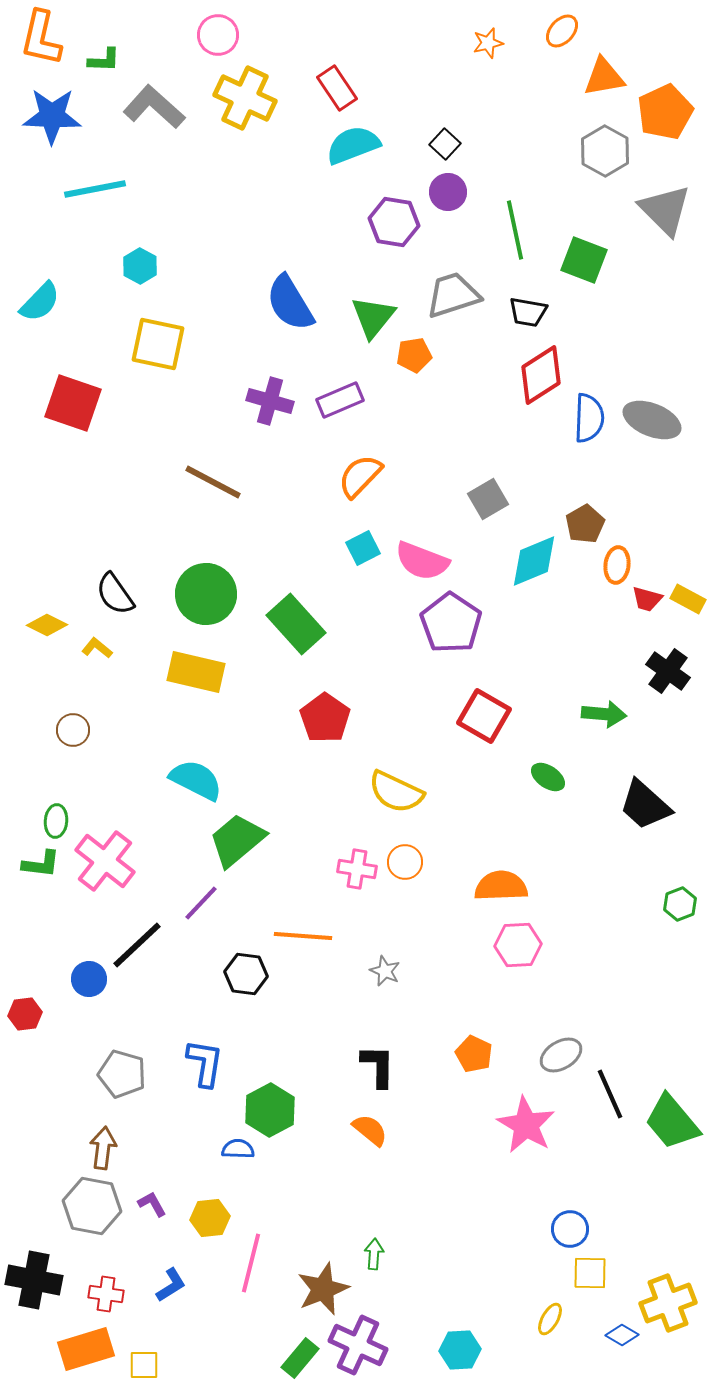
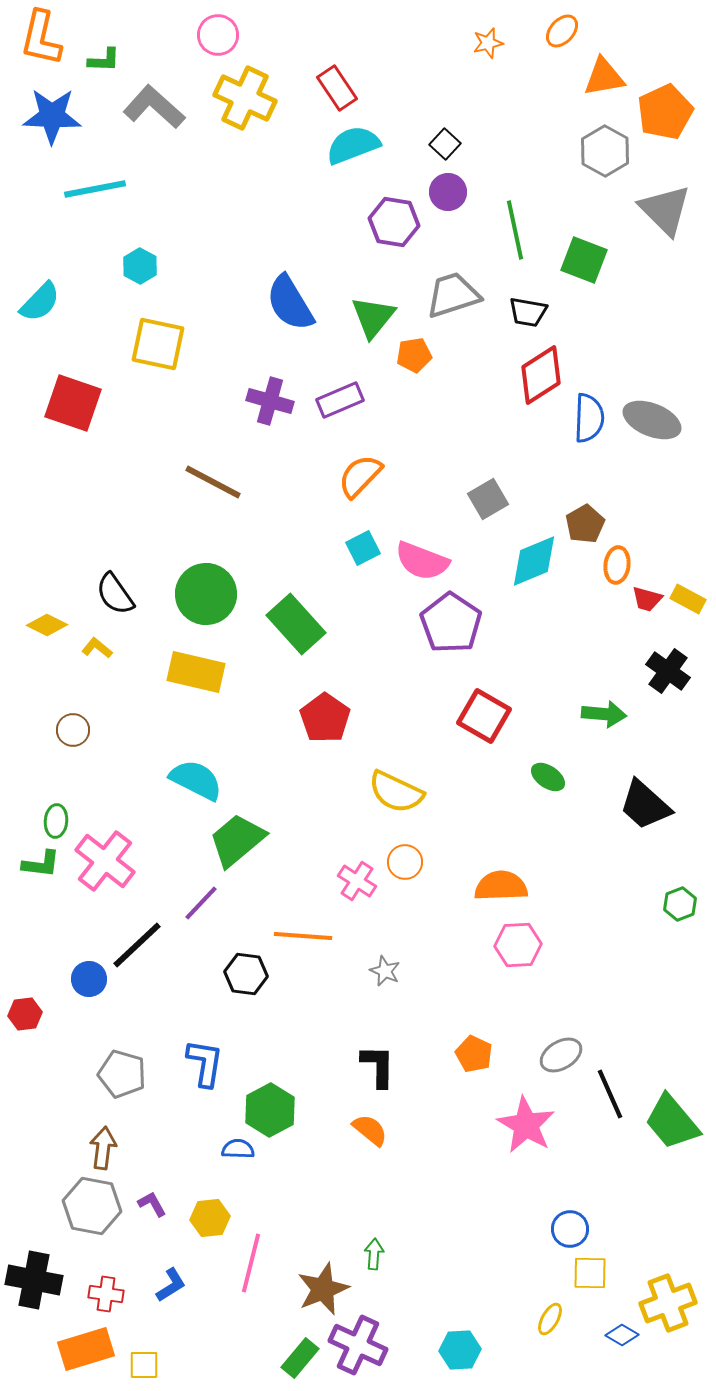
pink cross at (357, 869): moved 12 px down; rotated 24 degrees clockwise
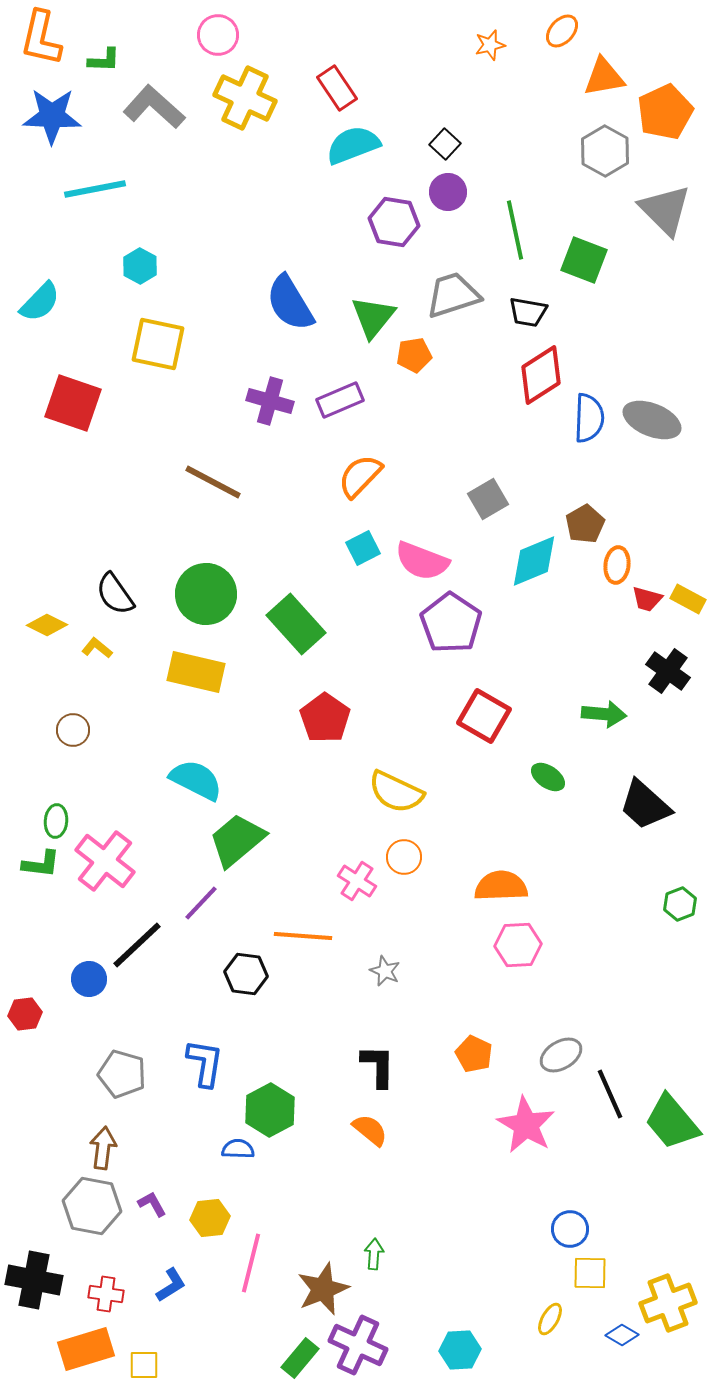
orange star at (488, 43): moved 2 px right, 2 px down
orange circle at (405, 862): moved 1 px left, 5 px up
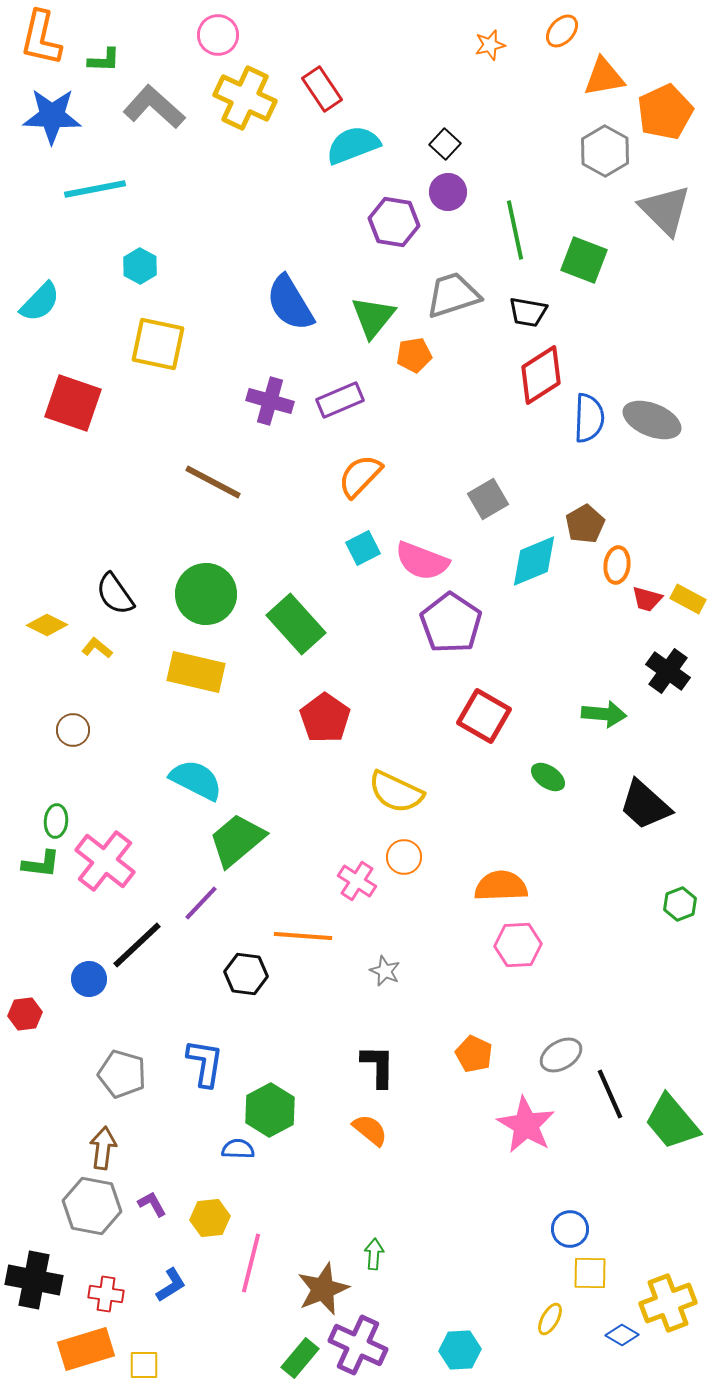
red rectangle at (337, 88): moved 15 px left, 1 px down
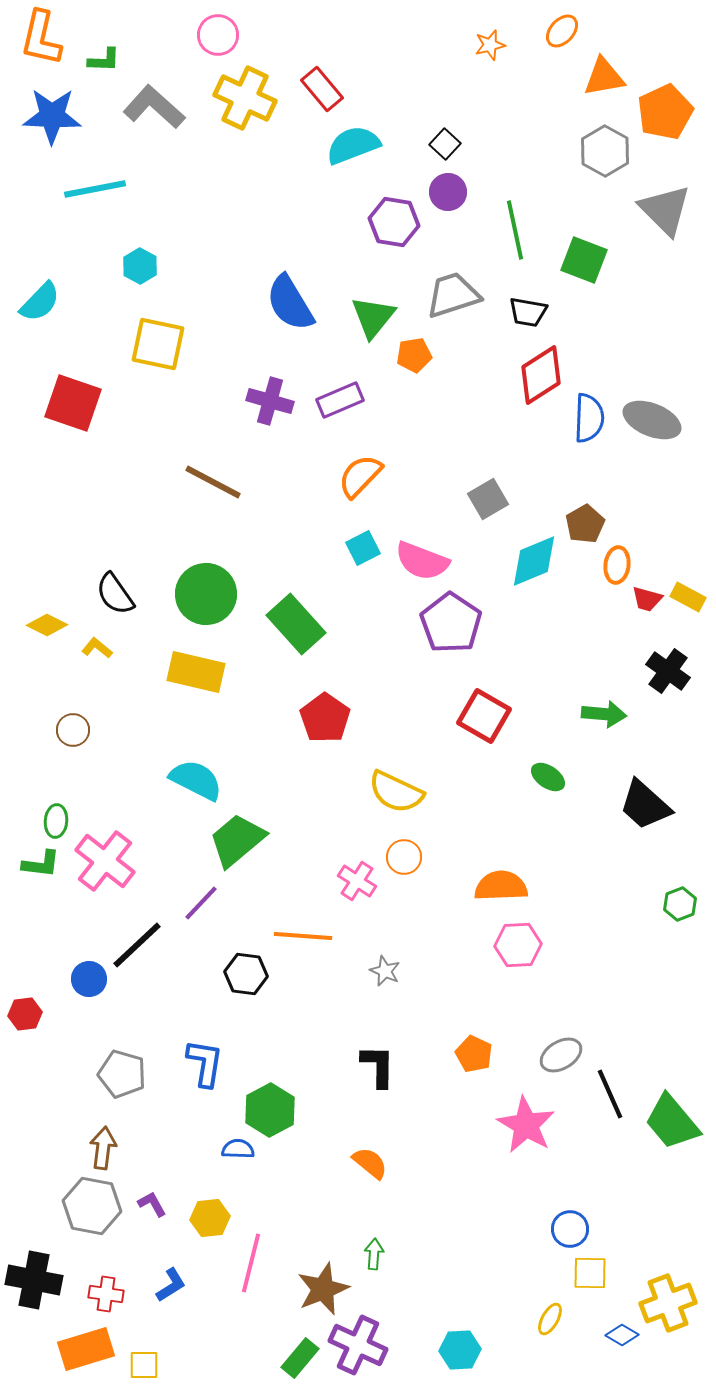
red rectangle at (322, 89): rotated 6 degrees counterclockwise
yellow rectangle at (688, 599): moved 2 px up
orange semicircle at (370, 1130): moved 33 px down
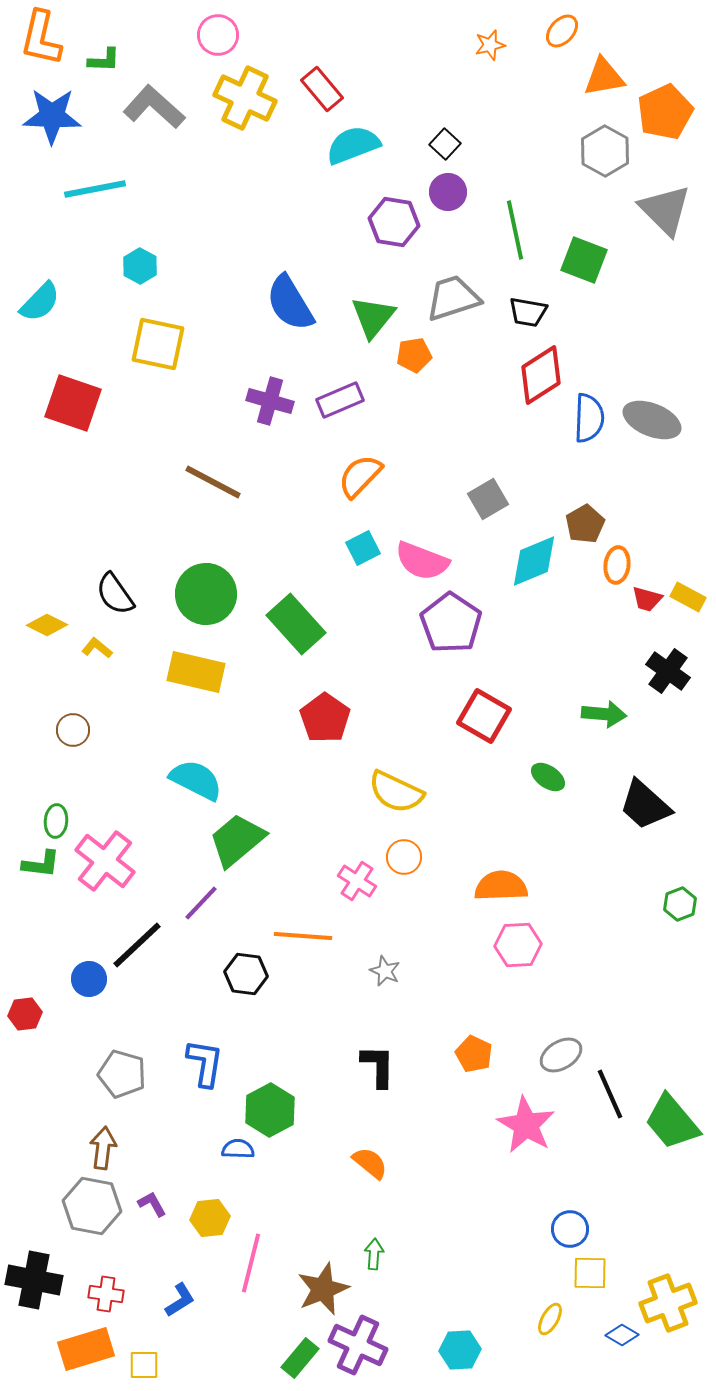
gray trapezoid at (453, 295): moved 3 px down
blue L-shape at (171, 1285): moved 9 px right, 15 px down
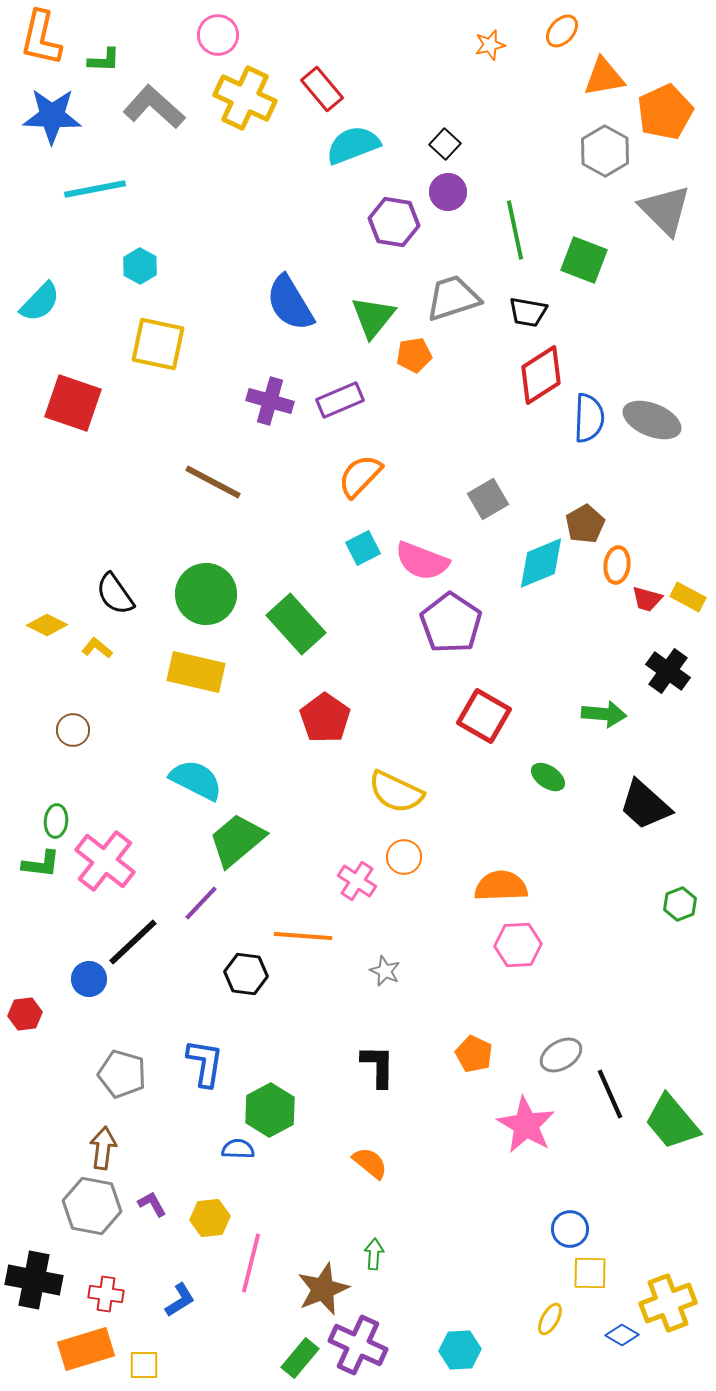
cyan diamond at (534, 561): moved 7 px right, 2 px down
black line at (137, 945): moved 4 px left, 3 px up
